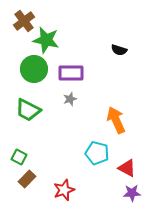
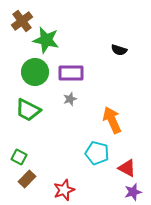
brown cross: moved 2 px left
green circle: moved 1 px right, 3 px down
orange arrow: moved 4 px left
purple star: moved 1 px right, 1 px up; rotated 12 degrees counterclockwise
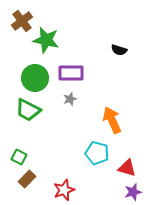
green circle: moved 6 px down
red triangle: rotated 12 degrees counterclockwise
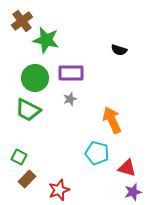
red star: moved 5 px left
